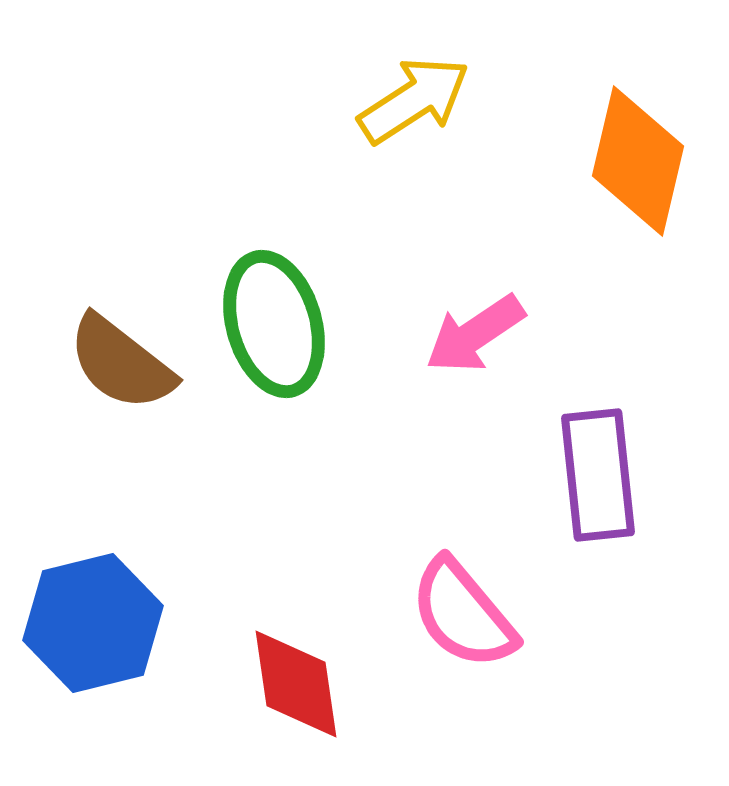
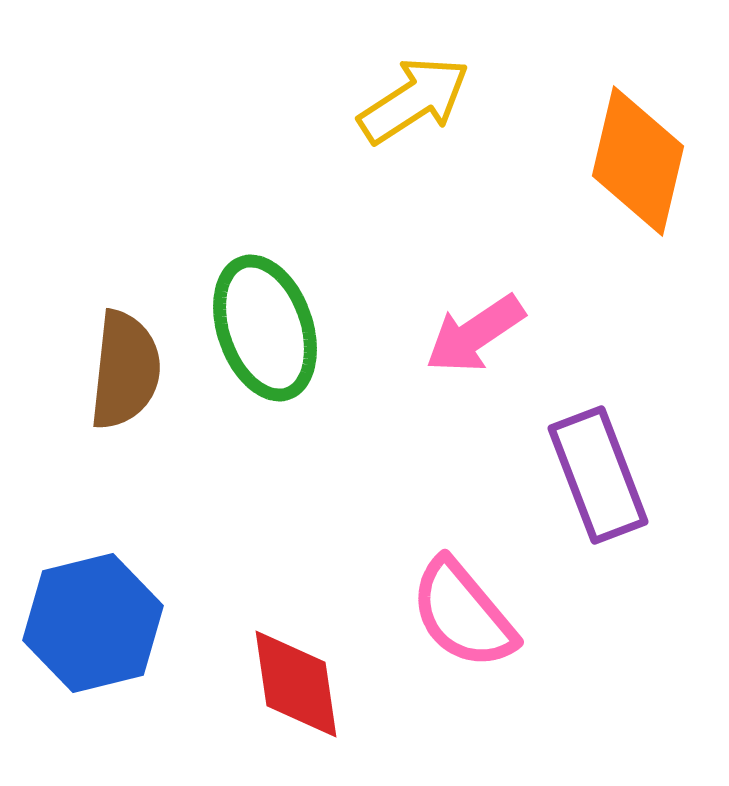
green ellipse: moved 9 px left, 4 px down; rotated 3 degrees counterclockwise
brown semicircle: moved 4 px right, 7 px down; rotated 122 degrees counterclockwise
purple rectangle: rotated 15 degrees counterclockwise
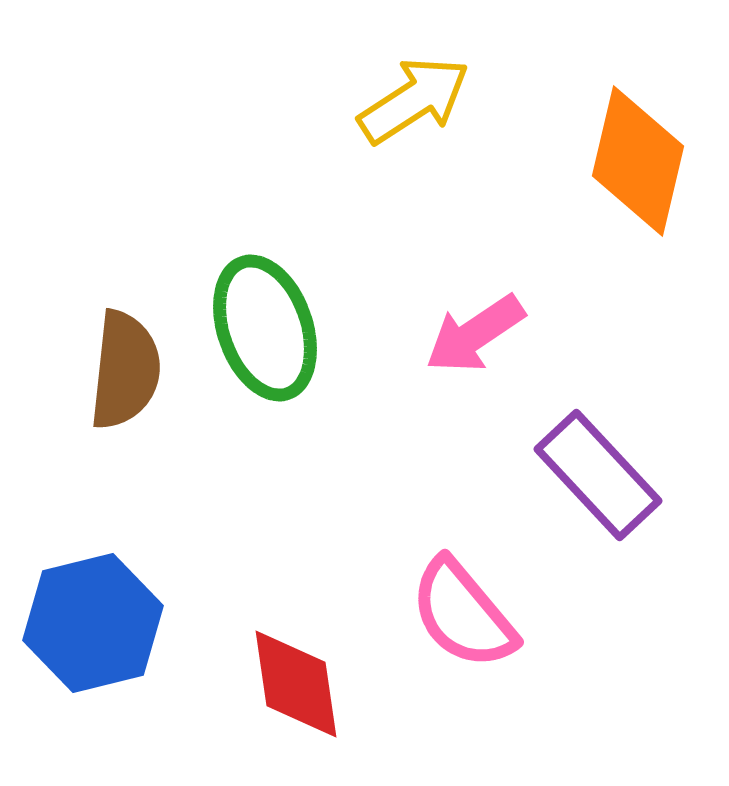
purple rectangle: rotated 22 degrees counterclockwise
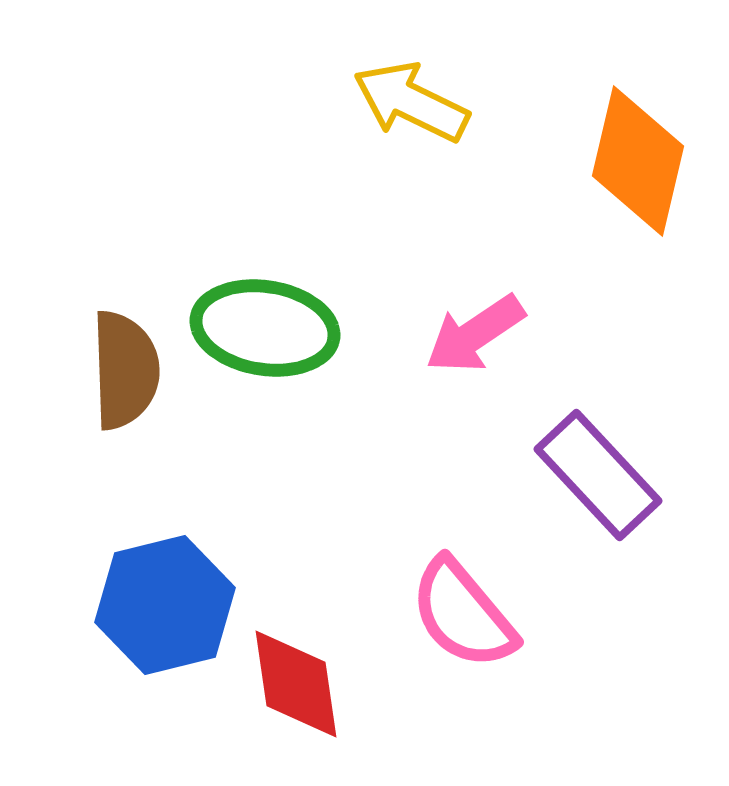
yellow arrow: moved 3 px left, 2 px down; rotated 121 degrees counterclockwise
green ellipse: rotated 62 degrees counterclockwise
brown semicircle: rotated 8 degrees counterclockwise
blue hexagon: moved 72 px right, 18 px up
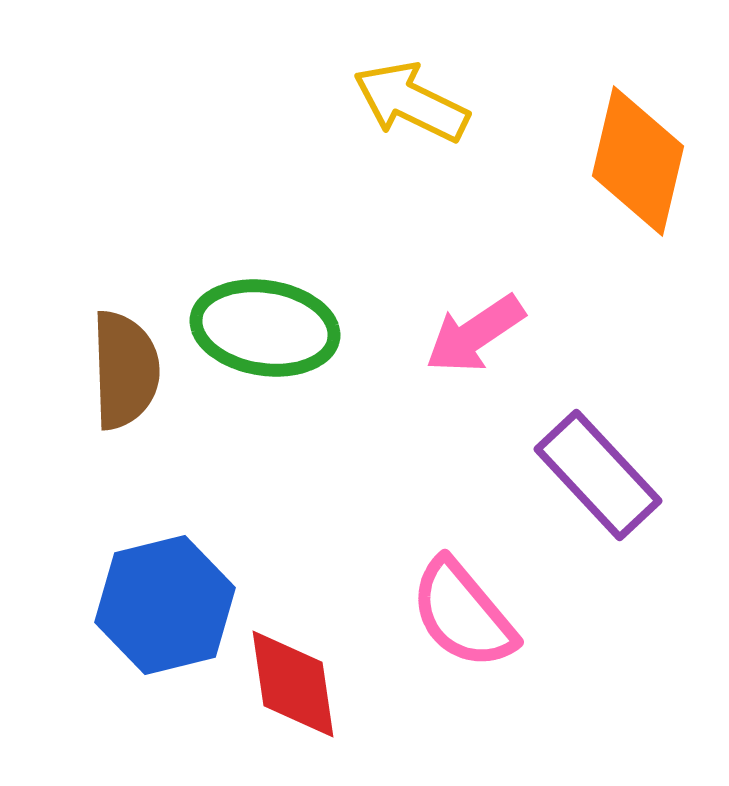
red diamond: moved 3 px left
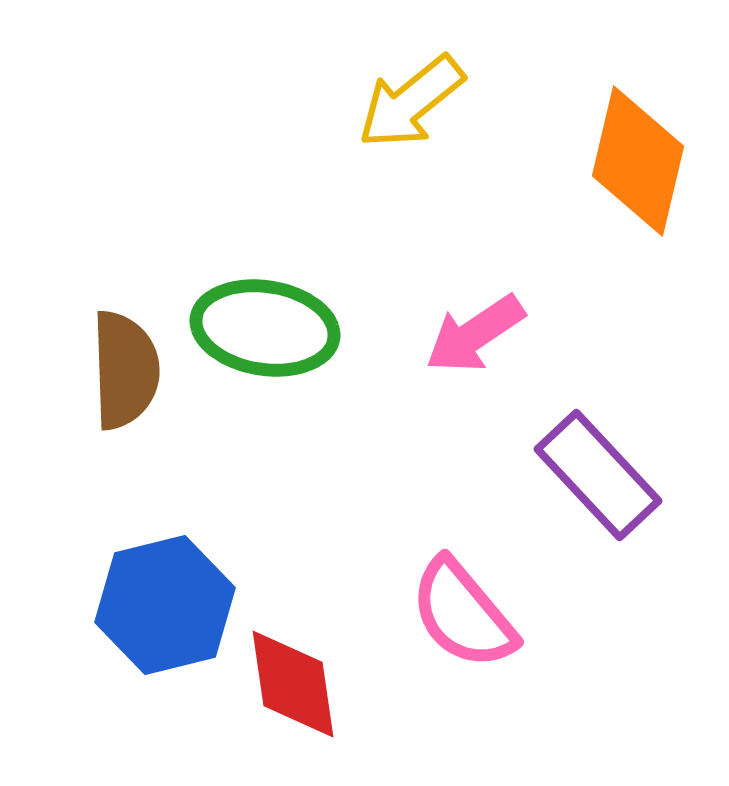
yellow arrow: rotated 65 degrees counterclockwise
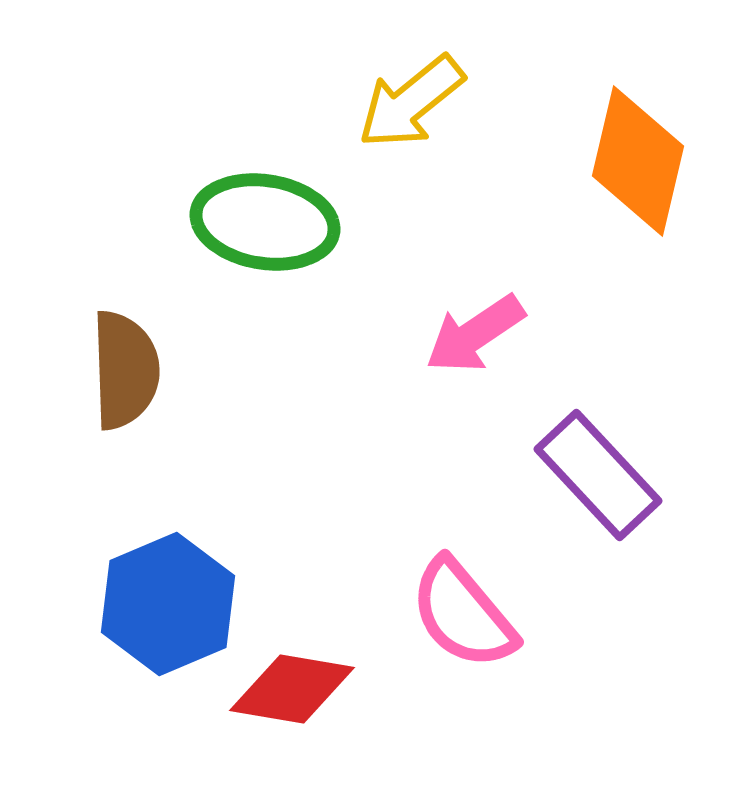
green ellipse: moved 106 px up
blue hexagon: moved 3 px right, 1 px up; rotated 9 degrees counterclockwise
red diamond: moved 1 px left, 5 px down; rotated 72 degrees counterclockwise
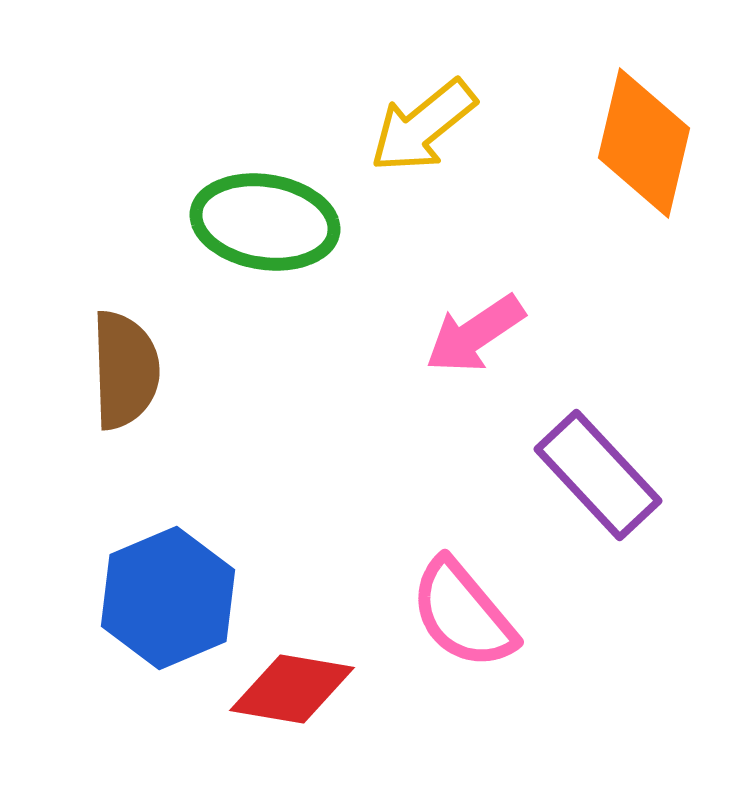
yellow arrow: moved 12 px right, 24 px down
orange diamond: moved 6 px right, 18 px up
blue hexagon: moved 6 px up
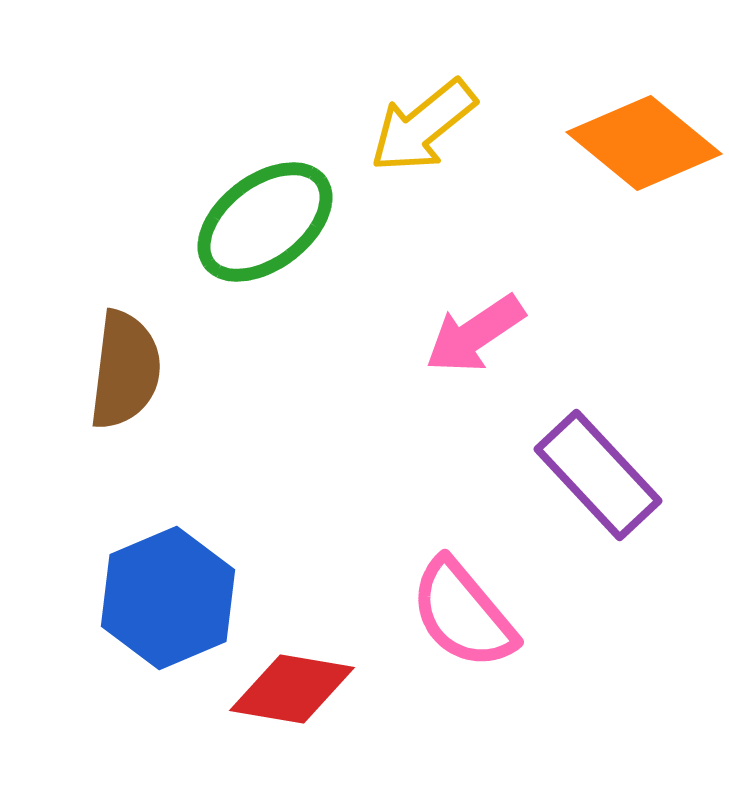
orange diamond: rotated 64 degrees counterclockwise
green ellipse: rotated 46 degrees counterclockwise
brown semicircle: rotated 9 degrees clockwise
